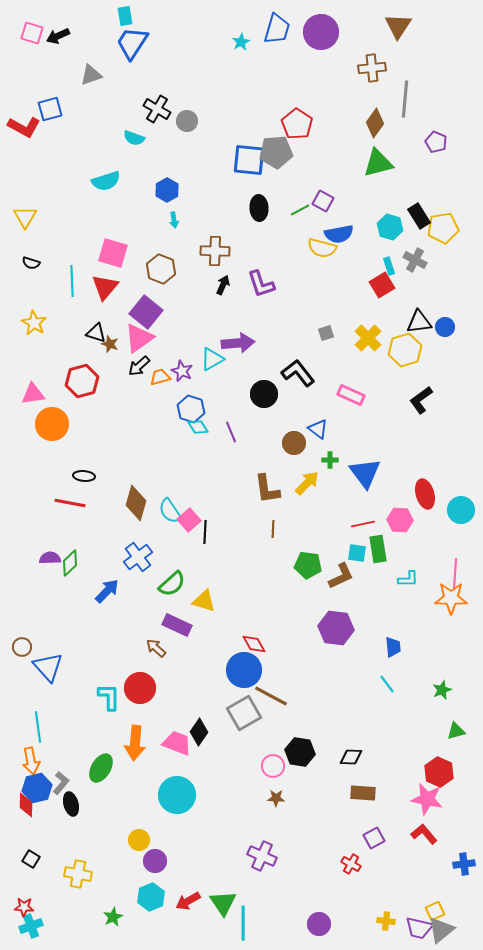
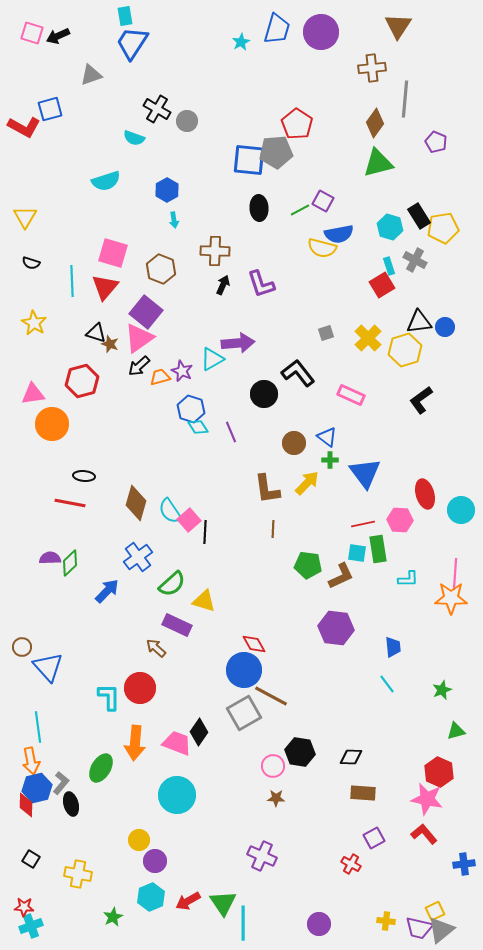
blue triangle at (318, 429): moved 9 px right, 8 px down
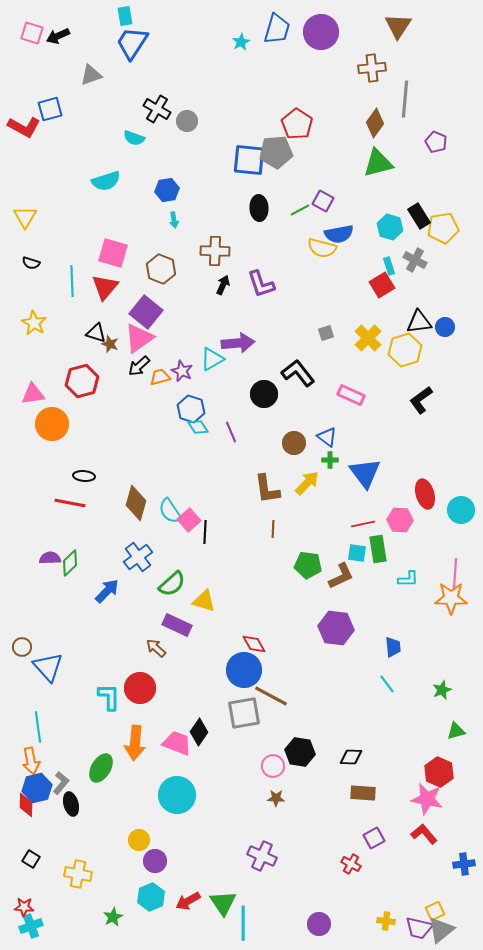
blue hexagon at (167, 190): rotated 20 degrees clockwise
gray square at (244, 713): rotated 20 degrees clockwise
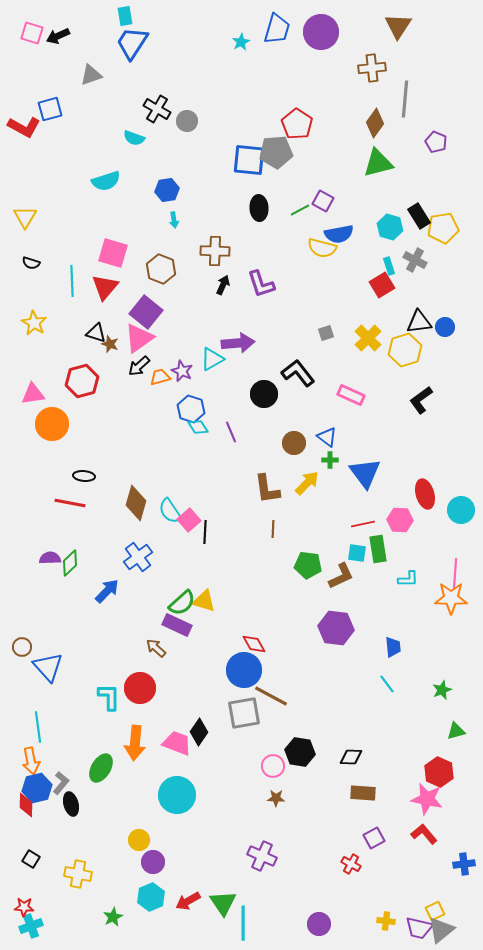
green semicircle at (172, 584): moved 10 px right, 19 px down
purple circle at (155, 861): moved 2 px left, 1 px down
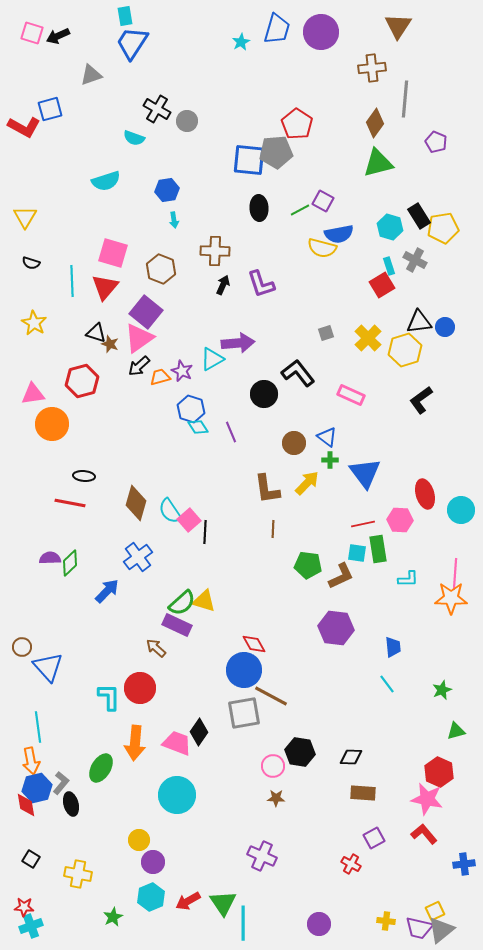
red diamond at (26, 805): rotated 10 degrees counterclockwise
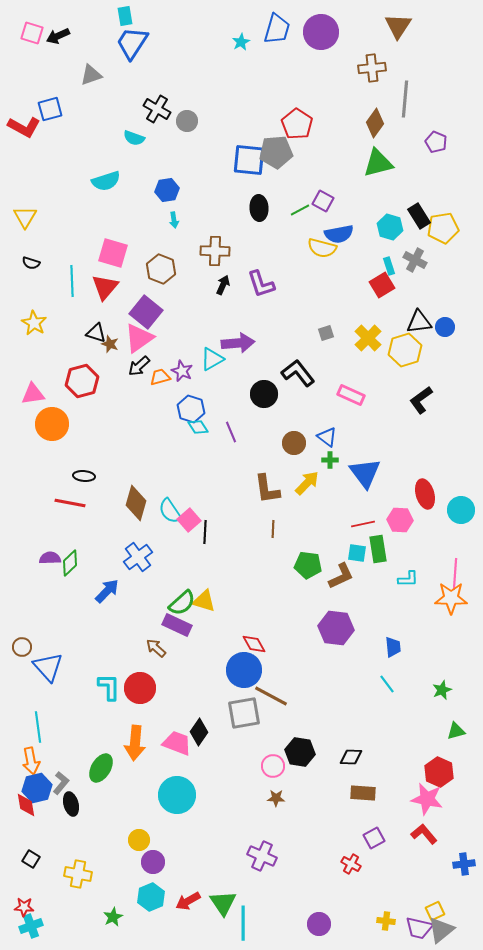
cyan L-shape at (109, 697): moved 10 px up
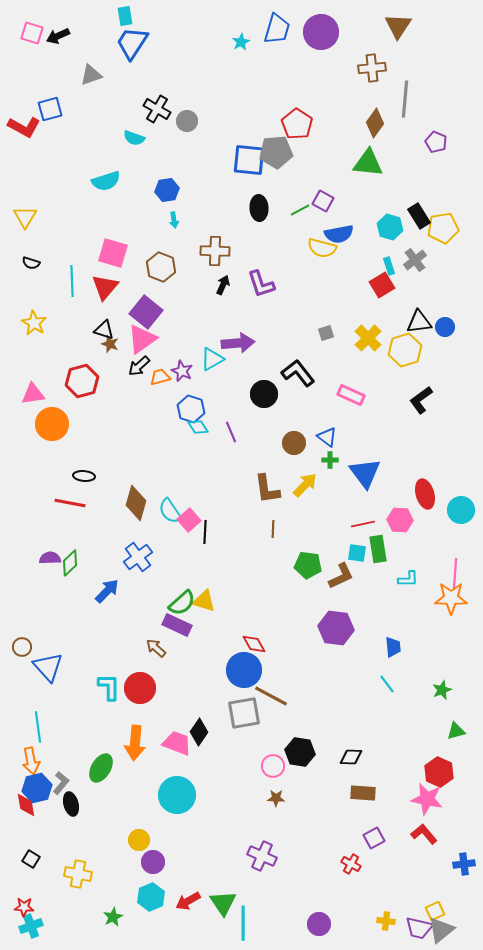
green triangle at (378, 163): moved 10 px left; rotated 20 degrees clockwise
gray cross at (415, 260): rotated 25 degrees clockwise
brown hexagon at (161, 269): moved 2 px up
black triangle at (96, 333): moved 8 px right, 3 px up
pink triangle at (139, 338): moved 3 px right, 1 px down
yellow arrow at (307, 483): moved 2 px left, 2 px down
